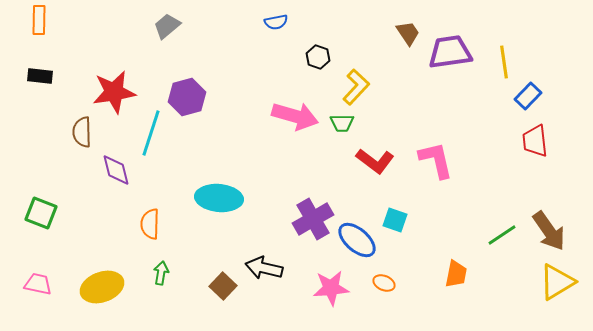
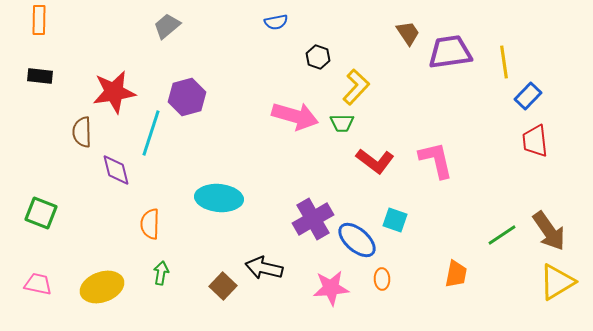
orange ellipse: moved 2 px left, 4 px up; rotated 65 degrees clockwise
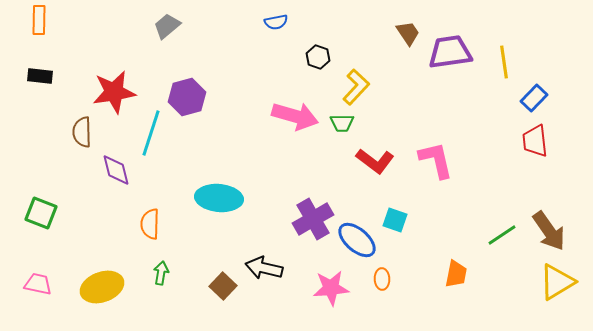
blue rectangle: moved 6 px right, 2 px down
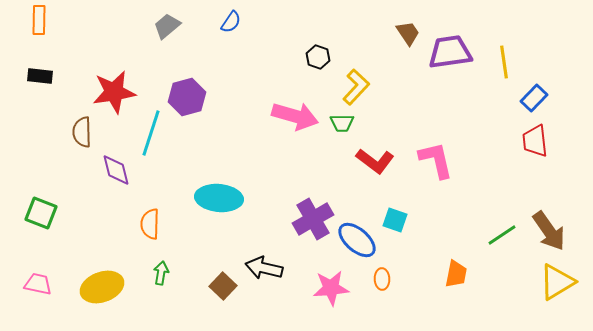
blue semicircle: moved 45 px left; rotated 45 degrees counterclockwise
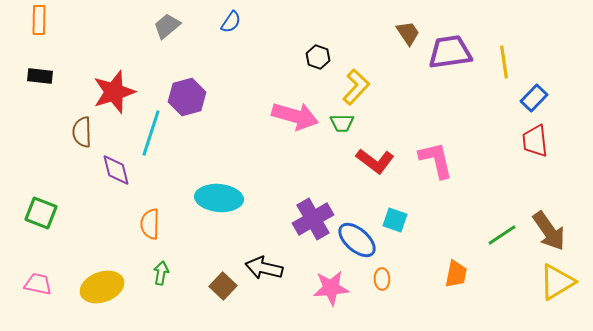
red star: rotated 9 degrees counterclockwise
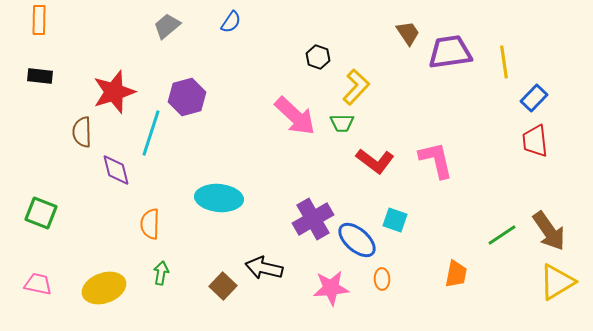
pink arrow: rotated 27 degrees clockwise
yellow ellipse: moved 2 px right, 1 px down
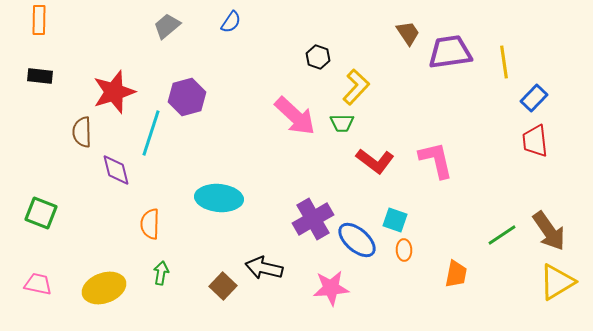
orange ellipse: moved 22 px right, 29 px up
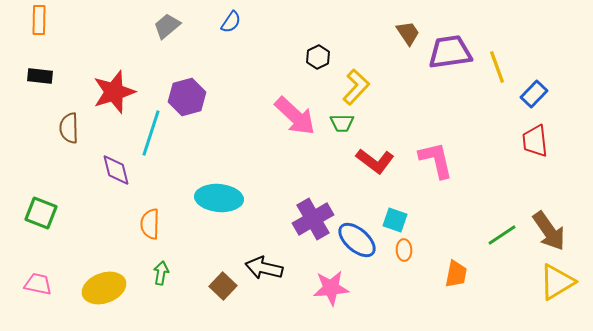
black hexagon: rotated 15 degrees clockwise
yellow line: moved 7 px left, 5 px down; rotated 12 degrees counterclockwise
blue rectangle: moved 4 px up
brown semicircle: moved 13 px left, 4 px up
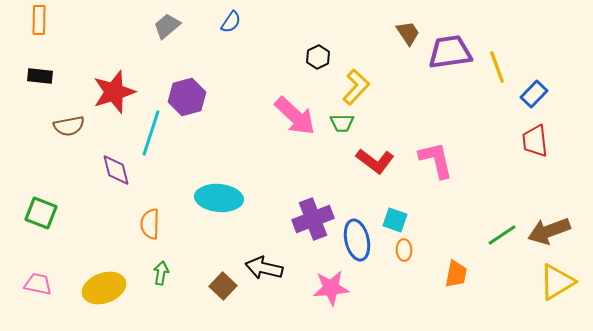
brown semicircle: moved 2 px up; rotated 100 degrees counterclockwise
purple cross: rotated 9 degrees clockwise
brown arrow: rotated 105 degrees clockwise
blue ellipse: rotated 36 degrees clockwise
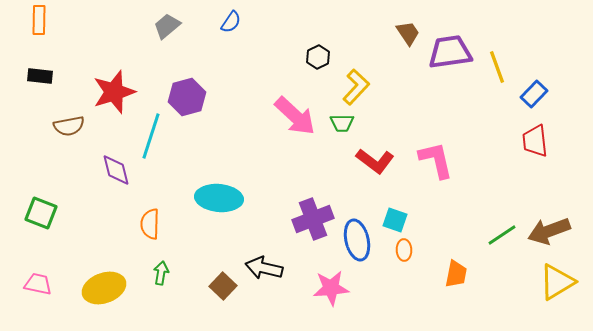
cyan line: moved 3 px down
